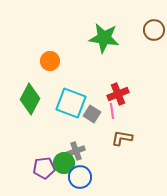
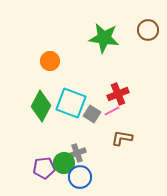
brown circle: moved 6 px left
green diamond: moved 11 px right, 7 px down
pink line: rotated 70 degrees clockwise
gray cross: moved 1 px right, 2 px down
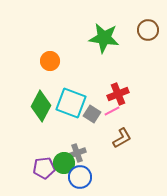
brown L-shape: rotated 140 degrees clockwise
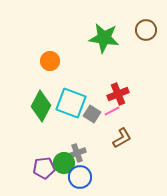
brown circle: moved 2 px left
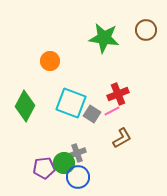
green diamond: moved 16 px left
blue circle: moved 2 px left
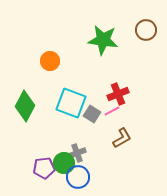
green star: moved 1 px left, 2 px down
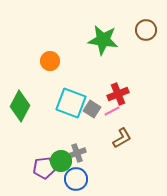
green diamond: moved 5 px left
gray square: moved 5 px up
green circle: moved 3 px left, 2 px up
blue circle: moved 2 px left, 2 px down
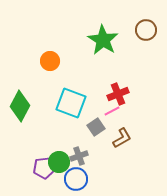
green star: rotated 24 degrees clockwise
gray square: moved 4 px right, 18 px down; rotated 24 degrees clockwise
gray cross: moved 2 px right, 3 px down
green circle: moved 2 px left, 1 px down
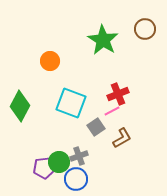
brown circle: moved 1 px left, 1 px up
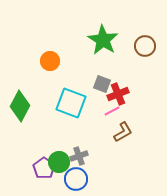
brown circle: moved 17 px down
gray square: moved 6 px right, 43 px up; rotated 36 degrees counterclockwise
brown L-shape: moved 1 px right, 6 px up
purple pentagon: rotated 30 degrees counterclockwise
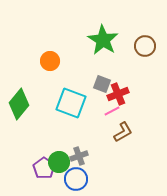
green diamond: moved 1 px left, 2 px up; rotated 12 degrees clockwise
